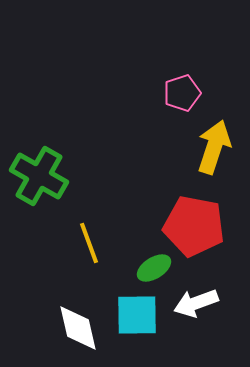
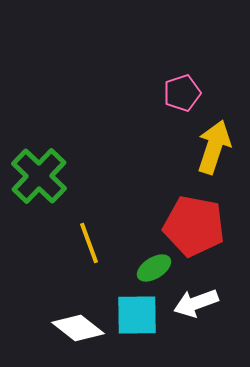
green cross: rotated 14 degrees clockwise
white diamond: rotated 39 degrees counterclockwise
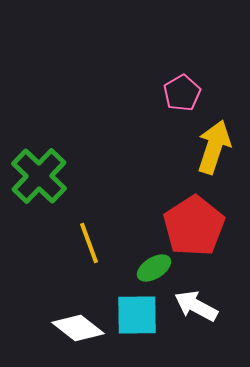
pink pentagon: rotated 12 degrees counterclockwise
red pentagon: rotated 28 degrees clockwise
white arrow: moved 3 px down; rotated 48 degrees clockwise
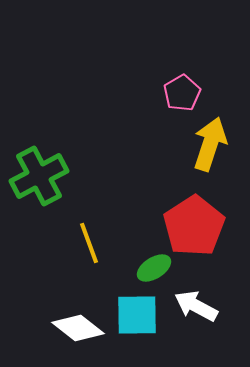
yellow arrow: moved 4 px left, 3 px up
green cross: rotated 18 degrees clockwise
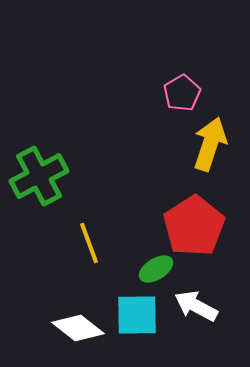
green ellipse: moved 2 px right, 1 px down
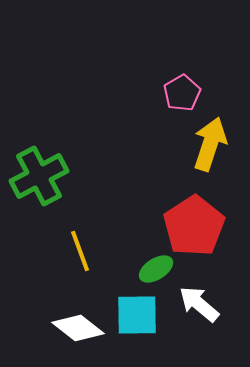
yellow line: moved 9 px left, 8 px down
white arrow: moved 3 px right, 2 px up; rotated 12 degrees clockwise
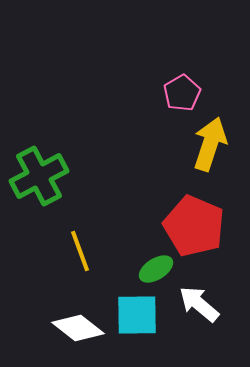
red pentagon: rotated 16 degrees counterclockwise
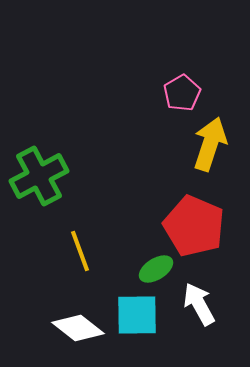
white arrow: rotated 21 degrees clockwise
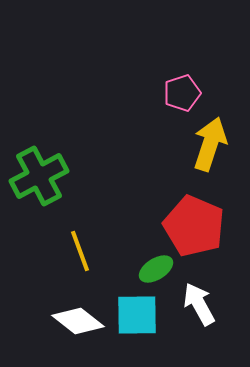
pink pentagon: rotated 12 degrees clockwise
white diamond: moved 7 px up
